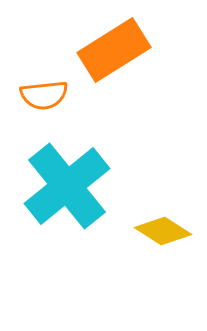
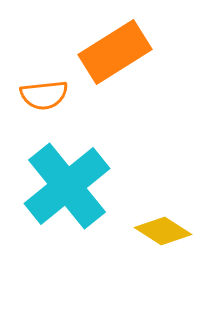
orange rectangle: moved 1 px right, 2 px down
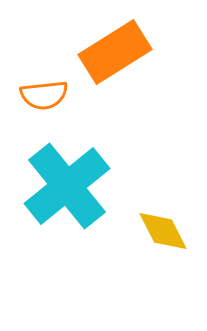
yellow diamond: rotated 30 degrees clockwise
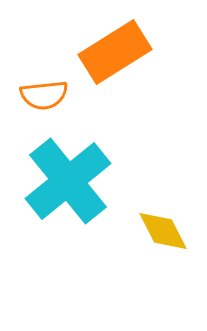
cyan cross: moved 1 px right, 5 px up
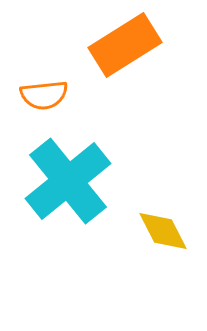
orange rectangle: moved 10 px right, 7 px up
